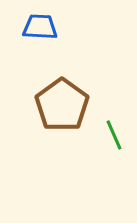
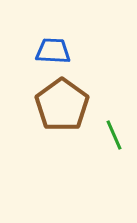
blue trapezoid: moved 13 px right, 24 px down
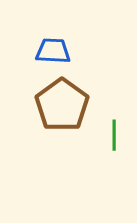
green line: rotated 24 degrees clockwise
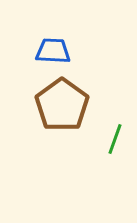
green line: moved 1 px right, 4 px down; rotated 20 degrees clockwise
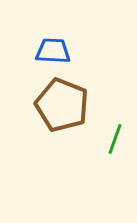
brown pentagon: rotated 14 degrees counterclockwise
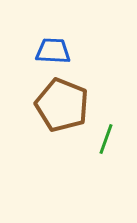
green line: moved 9 px left
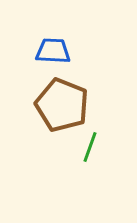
green line: moved 16 px left, 8 px down
